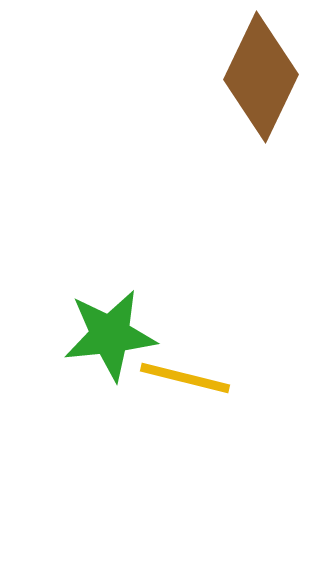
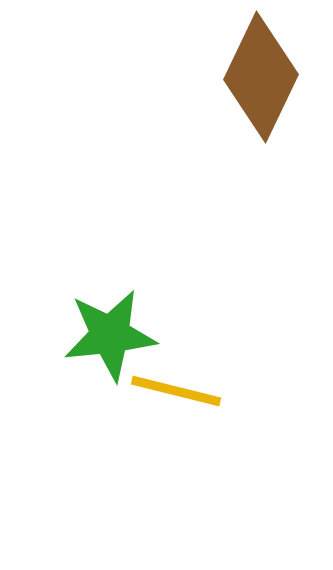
yellow line: moved 9 px left, 13 px down
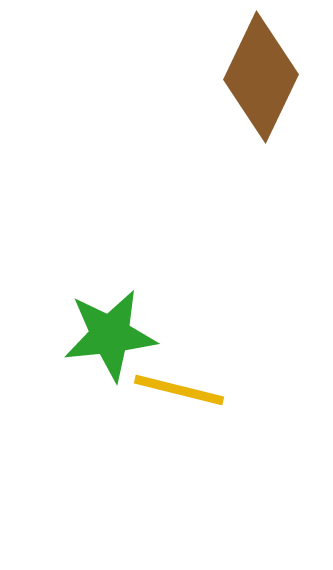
yellow line: moved 3 px right, 1 px up
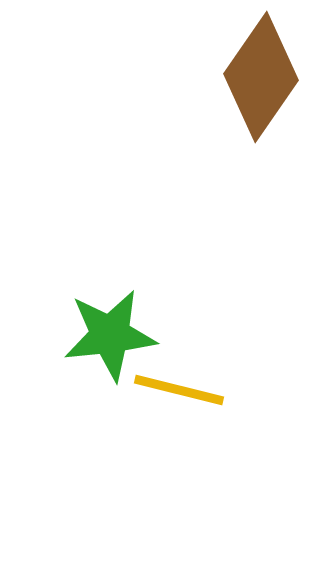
brown diamond: rotated 9 degrees clockwise
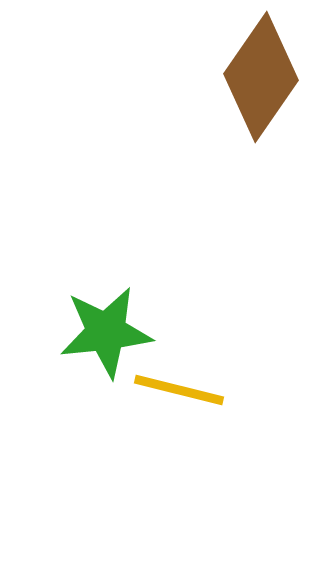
green star: moved 4 px left, 3 px up
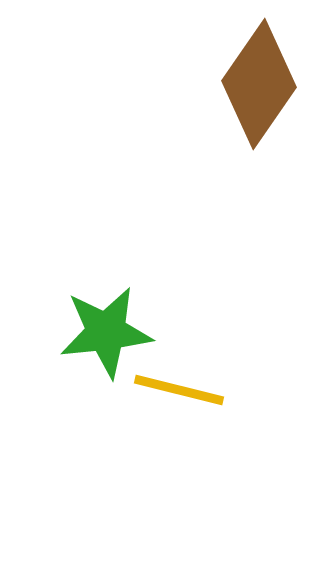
brown diamond: moved 2 px left, 7 px down
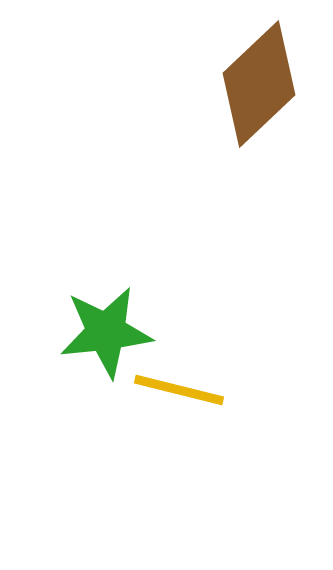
brown diamond: rotated 12 degrees clockwise
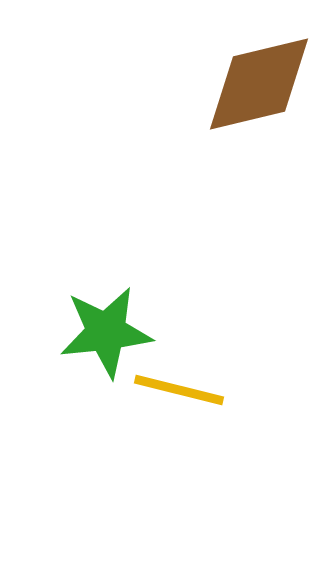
brown diamond: rotated 30 degrees clockwise
